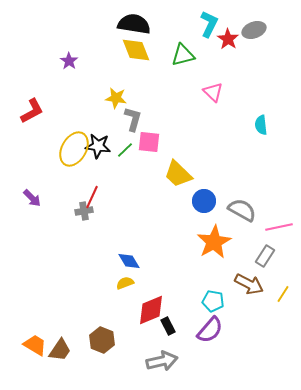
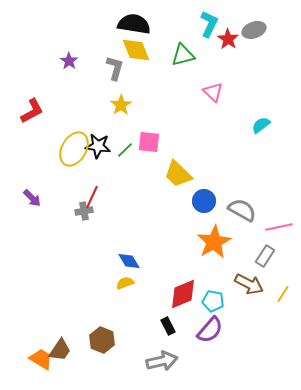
yellow star: moved 5 px right, 7 px down; rotated 30 degrees clockwise
gray L-shape: moved 18 px left, 51 px up
cyan semicircle: rotated 60 degrees clockwise
red diamond: moved 32 px right, 16 px up
orange trapezoid: moved 6 px right, 14 px down
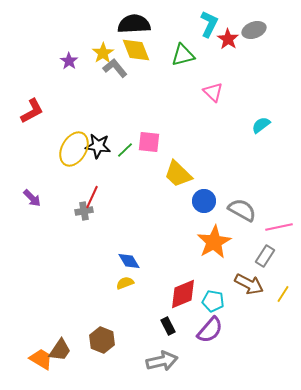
black semicircle: rotated 12 degrees counterclockwise
gray L-shape: rotated 55 degrees counterclockwise
yellow star: moved 18 px left, 52 px up
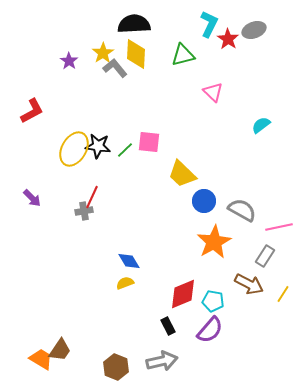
yellow diamond: moved 4 px down; rotated 24 degrees clockwise
yellow trapezoid: moved 4 px right
brown hexagon: moved 14 px right, 27 px down
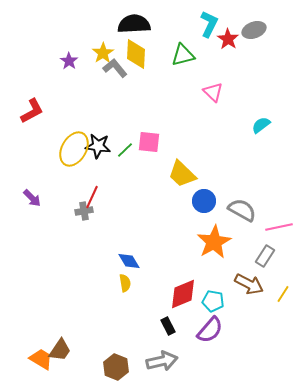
yellow semicircle: rotated 102 degrees clockwise
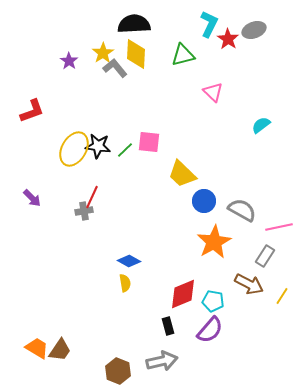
red L-shape: rotated 8 degrees clockwise
blue diamond: rotated 30 degrees counterclockwise
yellow line: moved 1 px left, 2 px down
black rectangle: rotated 12 degrees clockwise
orange trapezoid: moved 4 px left, 11 px up
brown hexagon: moved 2 px right, 4 px down
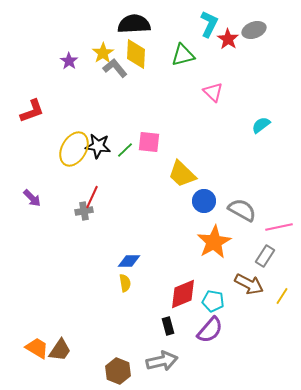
blue diamond: rotated 30 degrees counterclockwise
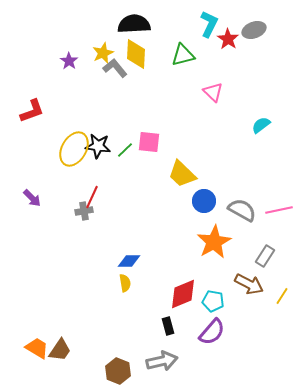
yellow star: rotated 10 degrees clockwise
pink line: moved 17 px up
purple semicircle: moved 2 px right, 2 px down
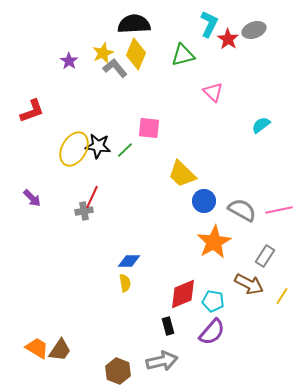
yellow diamond: rotated 20 degrees clockwise
pink square: moved 14 px up
